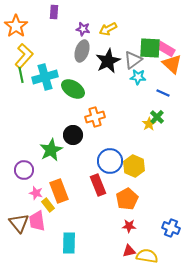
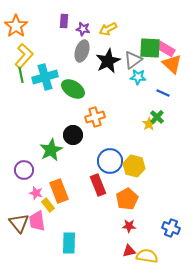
purple rectangle: moved 10 px right, 9 px down
yellow hexagon: rotated 10 degrees counterclockwise
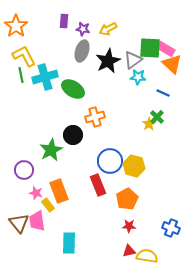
yellow L-shape: rotated 70 degrees counterclockwise
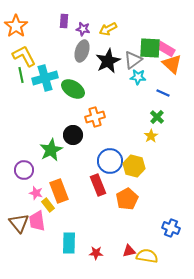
cyan cross: moved 1 px down
yellow star: moved 2 px right, 12 px down
red star: moved 33 px left, 27 px down
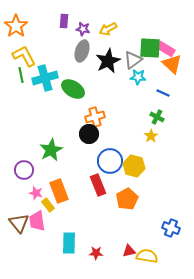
green cross: rotated 16 degrees counterclockwise
black circle: moved 16 px right, 1 px up
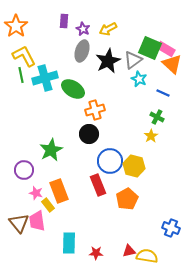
purple star: rotated 16 degrees clockwise
green square: rotated 20 degrees clockwise
cyan star: moved 1 px right, 2 px down; rotated 21 degrees clockwise
orange cross: moved 7 px up
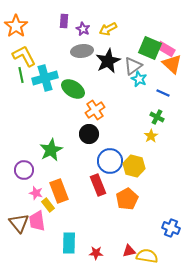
gray ellipse: rotated 65 degrees clockwise
gray triangle: moved 6 px down
orange cross: rotated 18 degrees counterclockwise
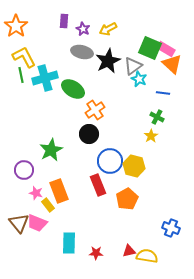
gray ellipse: moved 1 px down; rotated 20 degrees clockwise
yellow L-shape: moved 1 px down
blue line: rotated 16 degrees counterclockwise
pink trapezoid: moved 2 px down; rotated 60 degrees counterclockwise
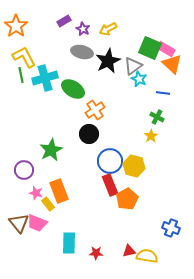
purple rectangle: rotated 56 degrees clockwise
red rectangle: moved 12 px right
yellow rectangle: moved 1 px up
